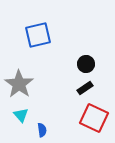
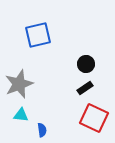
gray star: rotated 16 degrees clockwise
cyan triangle: rotated 42 degrees counterclockwise
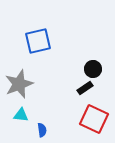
blue square: moved 6 px down
black circle: moved 7 px right, 5 px down
red square: moved 1 px down
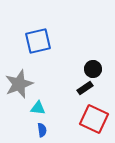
cyan triangle: moved 17 px right, 7 px up
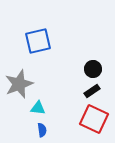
black rectangle: moved 7 px right, 3 px down
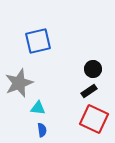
gray star: moved 1 px up
black rectangle: moved 3 px left
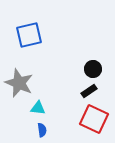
blue square: moved 9 px left, 6 px up
gray star: rotated 28 degrees counterclockwise
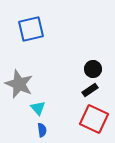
blue square: moved 2 px right, 6 px up
gray star: moved 1 px down
black rectangle: moved 1 px right, 1 px up
cyan triangle: rotated 42 degrees clockwise
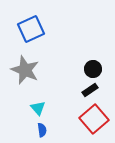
blue square: rotated 12 degrees counterclockwise
gray star: moved 6 px right, 14 px up
red square: rotated 24 degrees clockwise
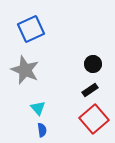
black circle: moved 5 px up
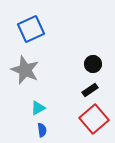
cyan triangle: rotated 42 degrees clockwise
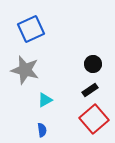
gray star: rotated 8 degrees counterclockwise
cyan triangle: moved 7 px right, 8 px up
